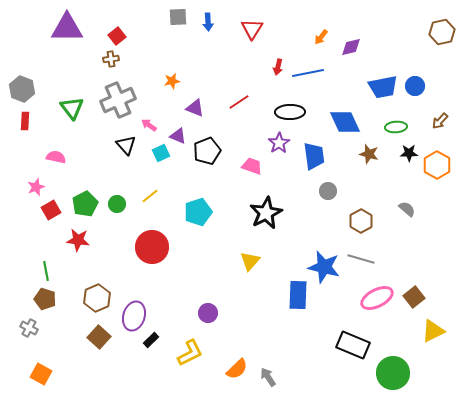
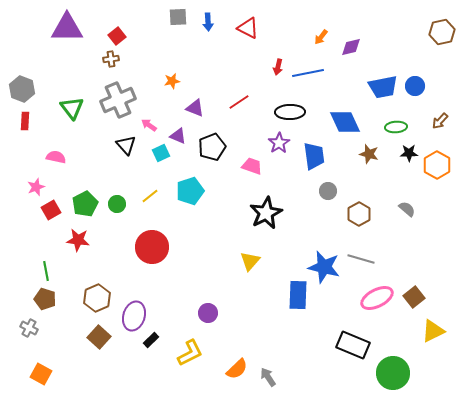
red triangle at (252, 29): moved 4 px left, 1 px up; rotated 35 degrees counterclockwise
black pentagon at (207, 151): moved 5 px right, 4 px up
cyan pentagon at (198, 212): moved 8 px left, 21 px up
brown hexagon at (361, 221): moved 2 px left, 7 px up
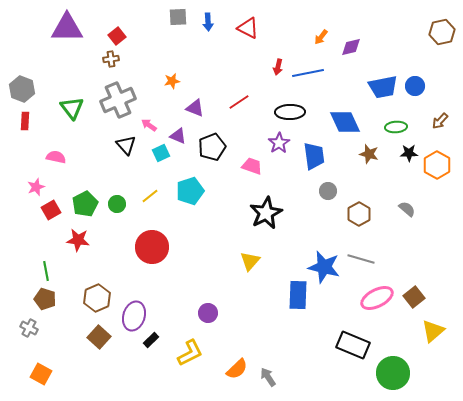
yellow triangle at (433, 331): rotated 15 degrees counterclockwise
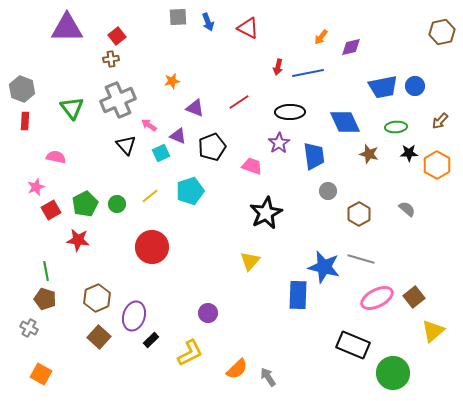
blue arrow at (208, 22): rotated 18 degrees counterclockwise
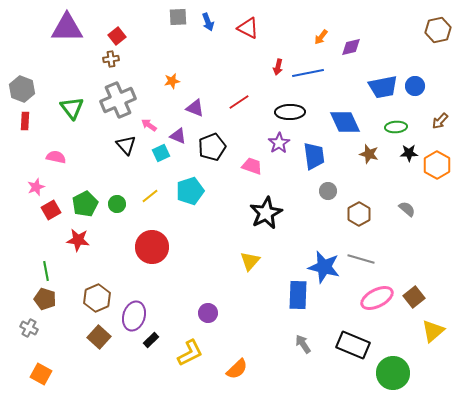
brown hexagon at (442, 32): moved 4 px left, 2 px up
gray arrow at (268, 377): moved 35 px right, 33 px up
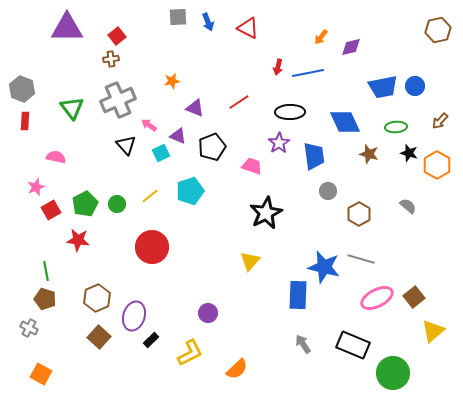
black star at (409, 153): rotated 18 degrees clockwise
gray semicircle at (407, 209): moved 1 px right, 3 px up
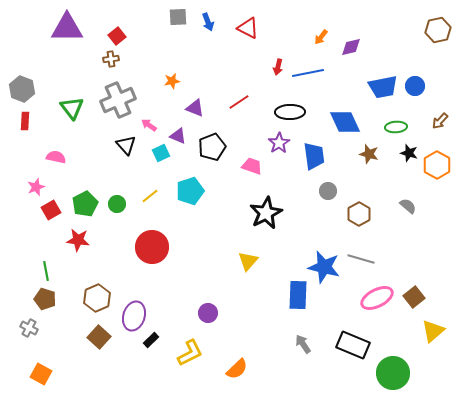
yellow triangle at (250, 261): moved 2 px left
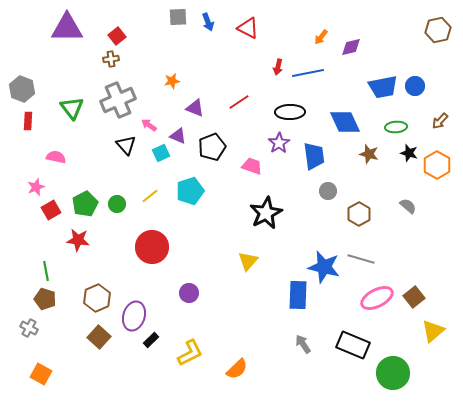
red rectangle at (25, 121): moved 3 px right
purple circle at (208, 313): moved 19 px left, 20 px up
